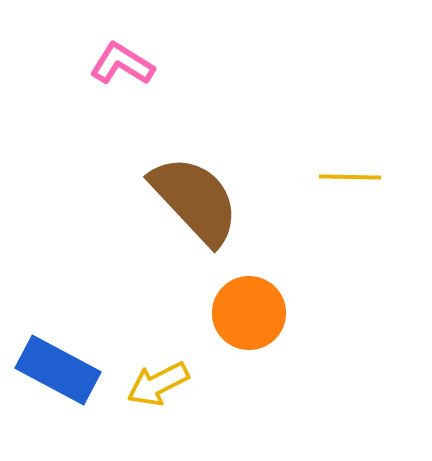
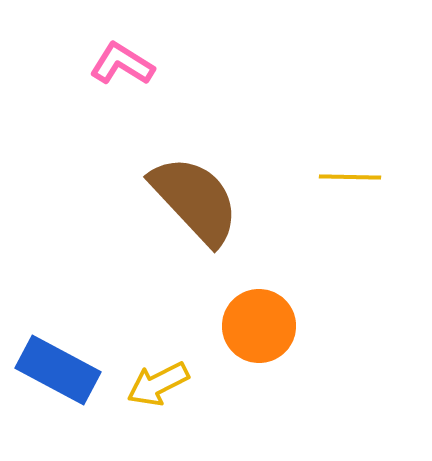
orange circle: moved 10 px right, 13 px down
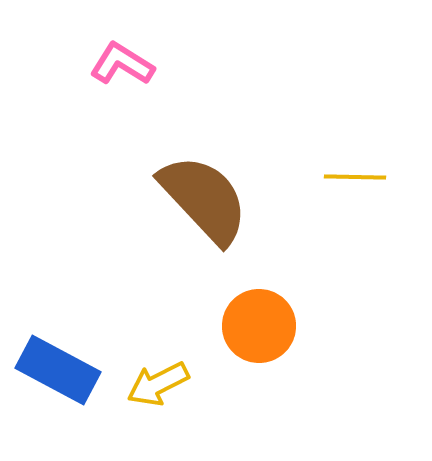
yellow line: moved 5 px right
brown semicircle: moved 9 px right, 1 px up
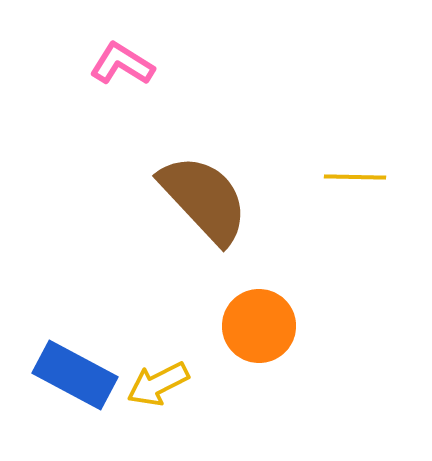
blue rectangle: moved 17 px right, 5 px down
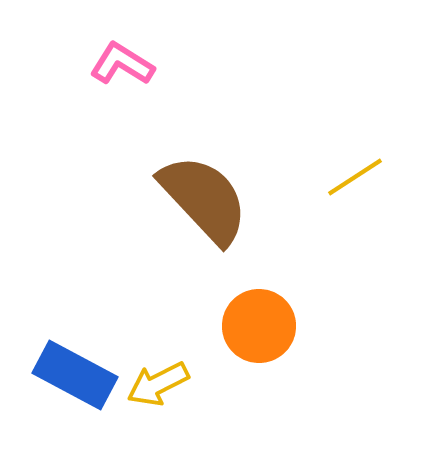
yellow line: rotated 34 degrees counterclockwise
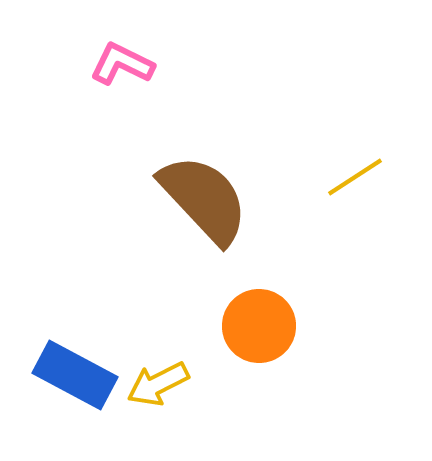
pink L-shape: rotated 6 degrees counterclockwise
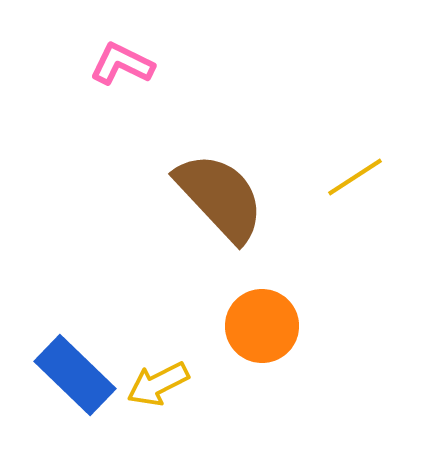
brown semicircle: moved 16 px right, 2 px up
orange circle: moved 3 px right
blue rectangle: rotated 16 degrees clockwise
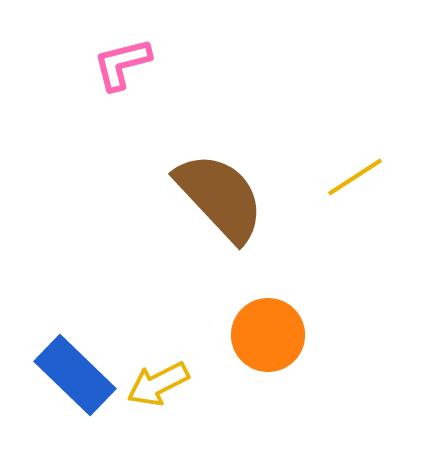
pink L-shape: rotated 40 degrees counterclockwise
orange circle: moved 6 px right, 9 px down
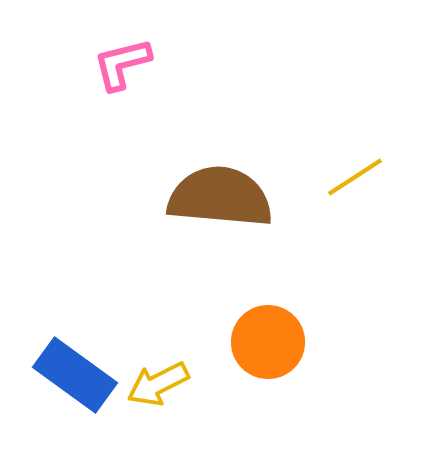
brown semicircle: rotated 42 degrees counterclockwise
orange circle: moved 7 px down
blue rectangle: rotated 8 degrees counterclockwise
